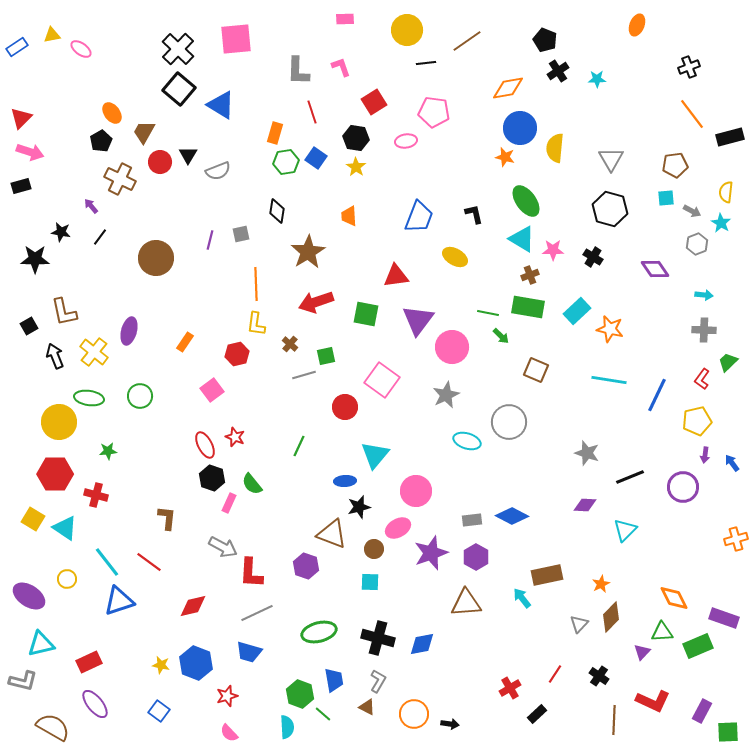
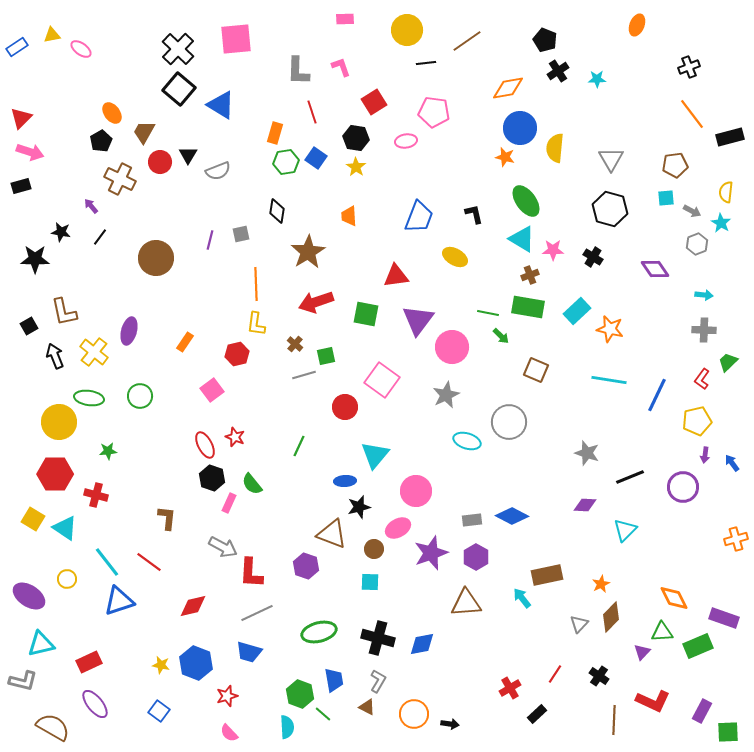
brown cross at (290, 344): moved 5 px right
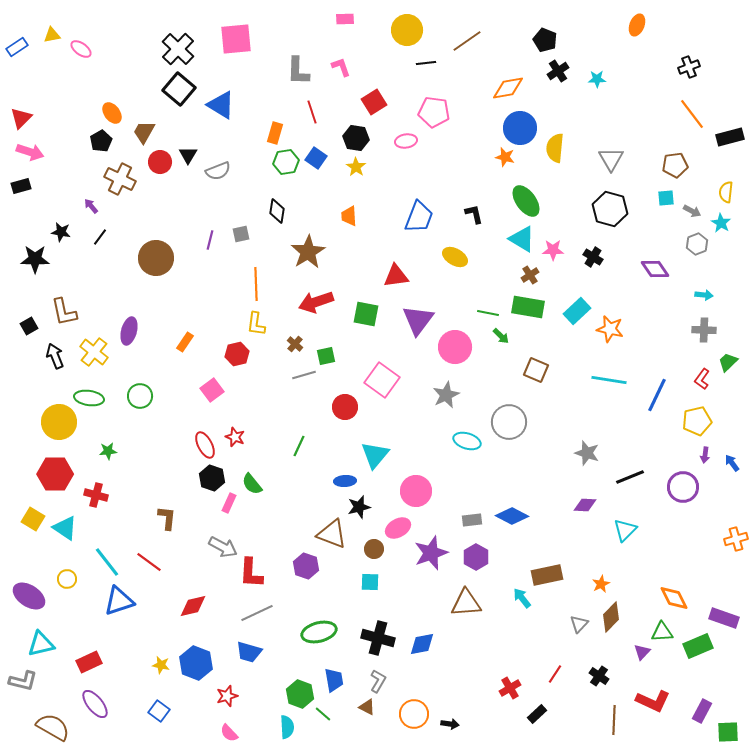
brown cross at (530, 275): rotated 12 degrees counterclockwise
pink circle at (452, 347): moved 3 px right
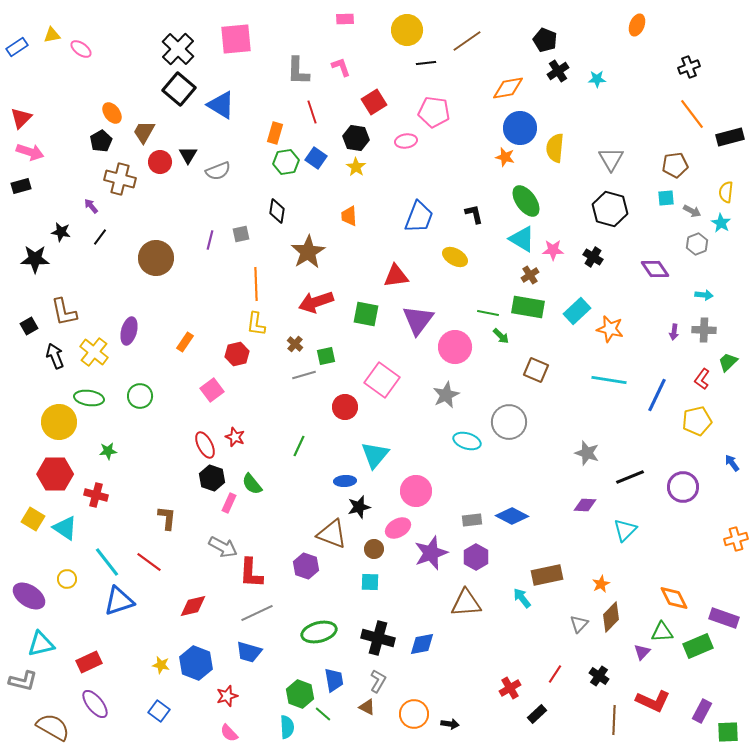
brown cross at (120, 179): rotated 12 degrees counterclockwise
purple arrow at (705, 455): moved 31 px left, 123 px up
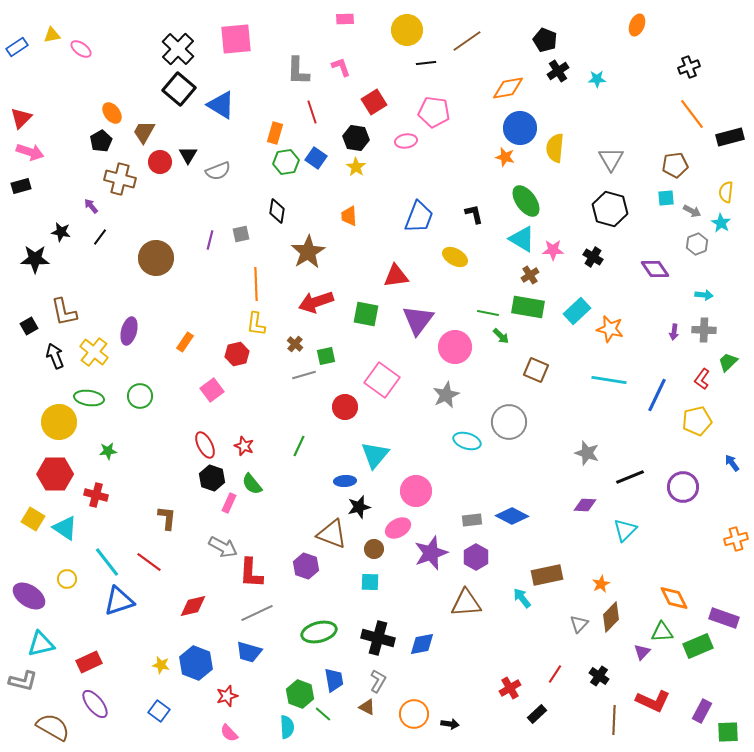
red star at (235, 437): moved 9 px right, 9 px down
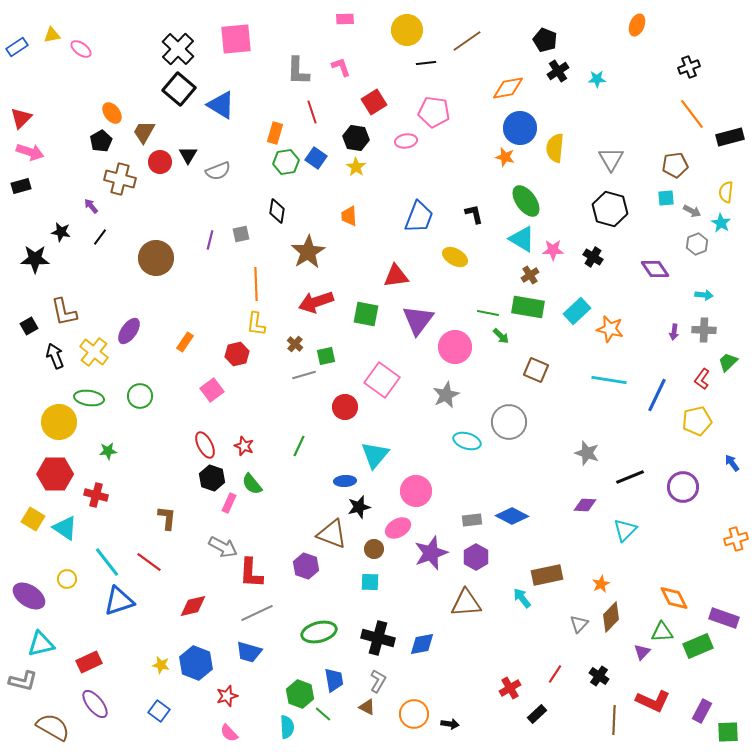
purple ellipse at (129, 331): rotated 20 degrees clockwise
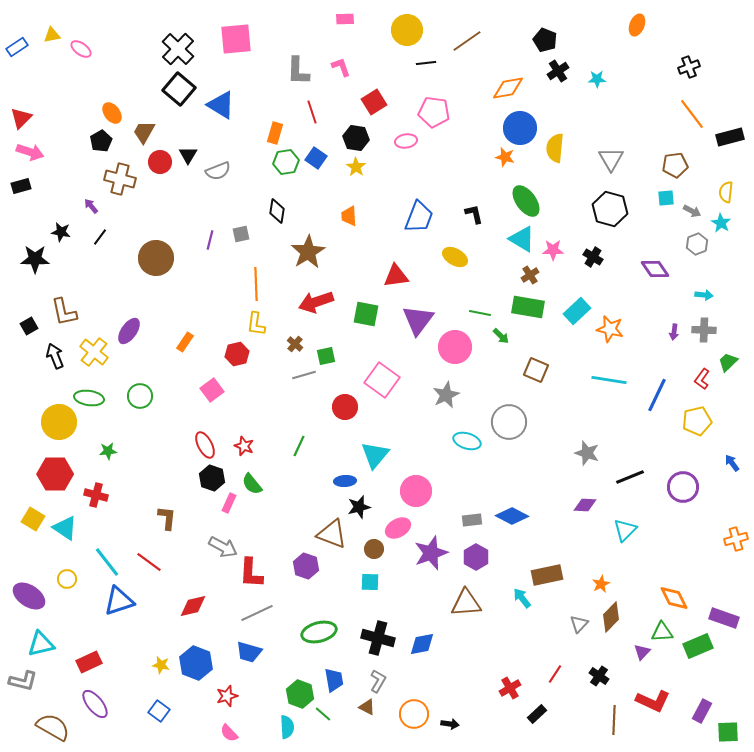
green line at (488, 313): moved 8 px left
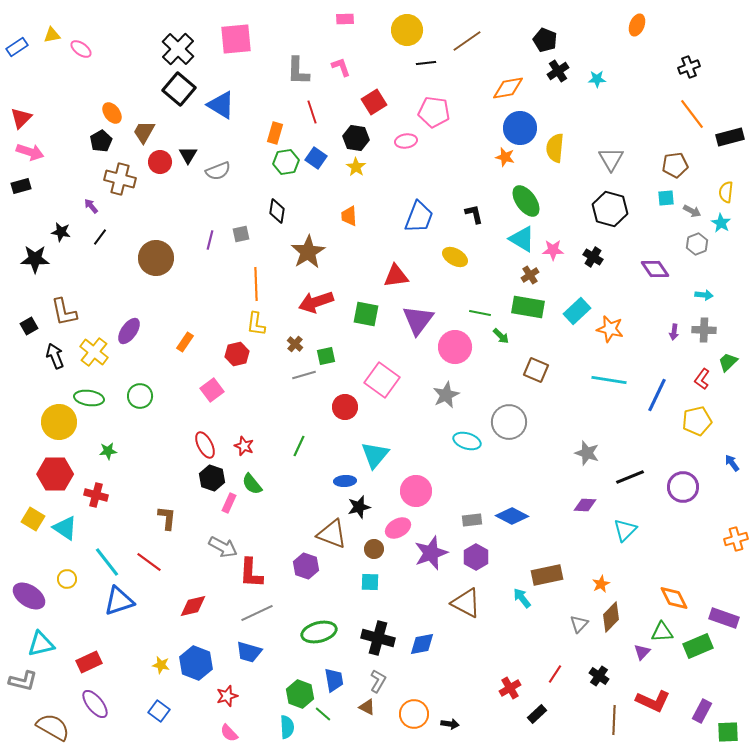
brown triangle at (466, 603): rotated 32 degrees clockwise
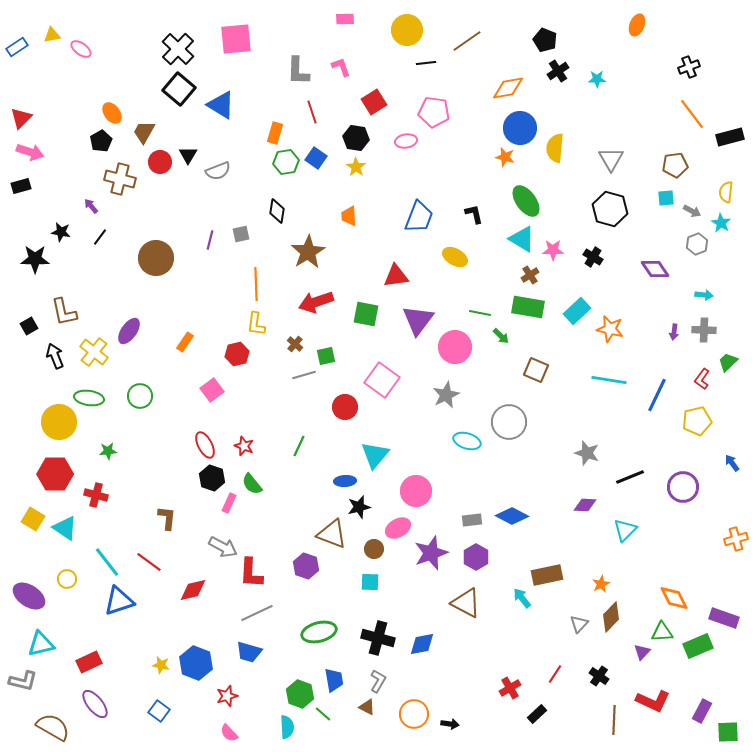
red diamond at (193, 606): moved 16 px up
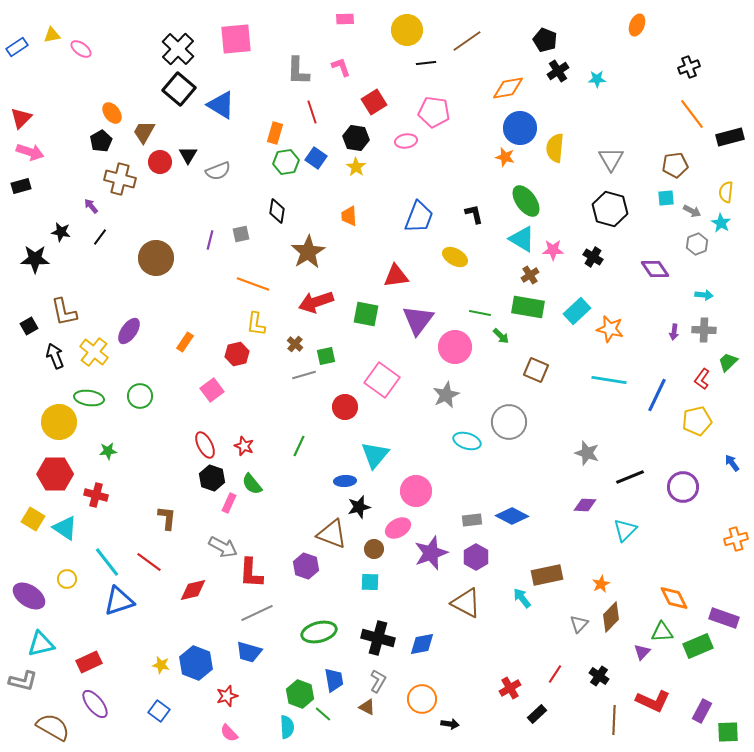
orange line at (256, 284): moved 3 px left; rotated 68 degrees counterclockwise
orange circle at (414, 714): moved 8 px right, 15 px up
